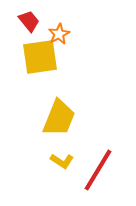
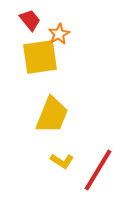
red trapezoid: moved 1 px right, 1 px up
yellow trapezoid: moved 7 px left, 3 px up
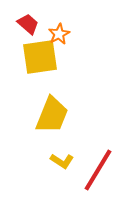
red trapezoid: moved 2 px left, 4 px down; rotated 10 degrees counterclockwise
